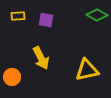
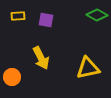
yellow triangle: moved 1 px right, 2 px up
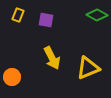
yellow rectangle: moved 1 px up; rotated 64 degrees counterclockwise
yellow arrow: moved 11 px right
yellow triangle: rotated 10 degrees counterclockwise
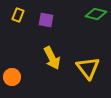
green diamond: moved 1 px left, 1 px up; rotated 15 degrees counterclockwise
yellow triangle: rotated 45 degrees counterclockwise
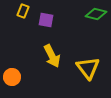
yellow rectangle: moved 5 px right, 4 px up
yellow arrow: moved 2 px up
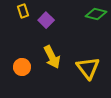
yellow rectangle: rotated 40 degrees counterclockwise
purple square: rotated 35 degrees clockwise
yellow arrow: moved 1 px down
orange circle: moved 10 px right, 10 px up
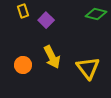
orange circle: moved 1 px right, 2 px up
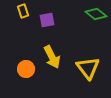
green diamond: rotated 25 degrees clockwise
purple square: moved 1 px right; rotated 35 degrees clockwise
orange circle: moved 3 px right, 4 px down
